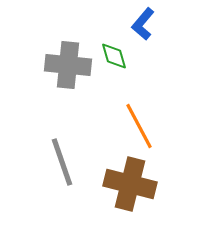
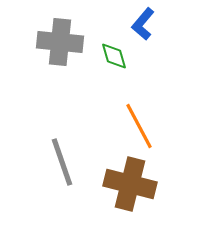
gray cross: moved 8 px left, 23 px up
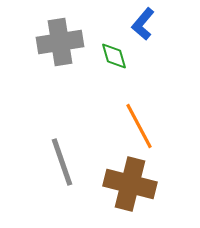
gray cross: rotated 15 degrees counterclockwise
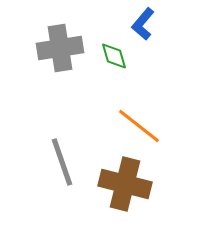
gray cross: moved 6 px down
orange line: rotated 24 degrees counterclockwise
brown cross: moved 5 px left
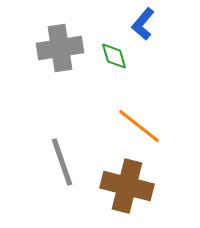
brown cross: moved 2 px right, 2 px down
